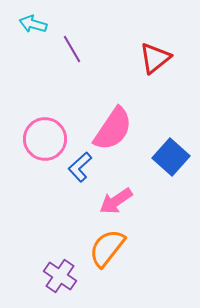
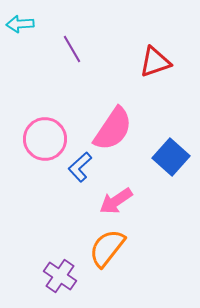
cyan arrow: moved 13 px left; rotated 20 degrees counterclockwise
red triangle: moved 4 px down; rotated 20 degrees clockwise
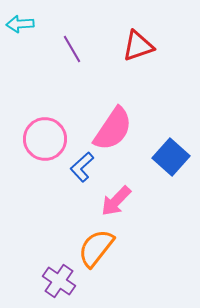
red triangle: moved 17 px left, 16 px up
blue L-shape: moved 2 px right
pink arrow: rotated 12 degrees counterclockwise
orange semicircle: moved 11 px left
purple cross: moved 1 px left, 5 px down
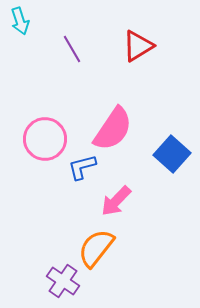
cyan arrow: moved 3 px up; rotated 104 degrees counterclockwise
red triangle: rotated 12 degrees counterclockwise
blue square: moved 1 px right, 3 px up
blue L-shape: rotated 28 degrees clockwise
purple cross: moved 4 px right
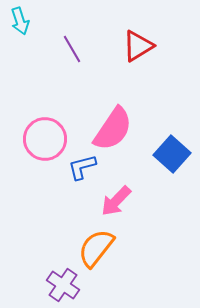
purple cross: moved 4 px down
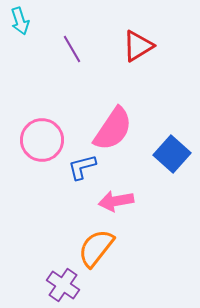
pink circle: moved 3 px left, 1 px down
pink arrow: rotated 36 degrees clockwise
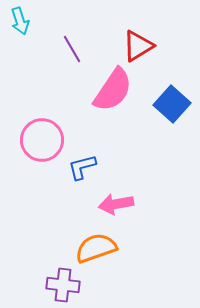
pink semicircle: moved 39 px up
blue square: moved 50 px up
pink arrow: moved 3 px down
orange semicircle: rotated 33 degrees clockwise
purple cross: rotated 28 degrees counterclockwise
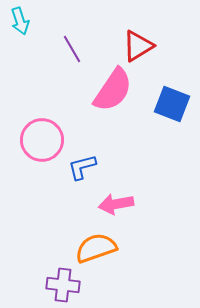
blue square: rotated 21 degrees counterclockwise
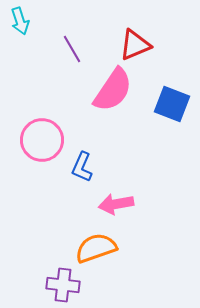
red triangle: moved 3 px left, 1 px up; rotated 8 degrees clockwise
blue L-shape: rotated 52 degrees counterclockwise
